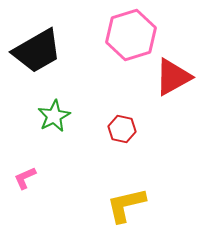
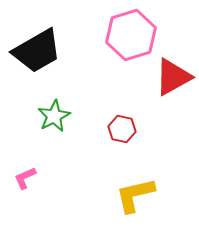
yellow L-shape: moved 9 px right, 10 px up
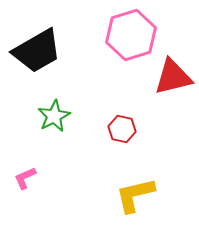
red triangle: rotated 15 degrees clockwise
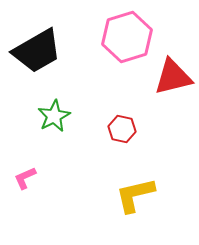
pink hexagon: moved 4 px left, 2 px down
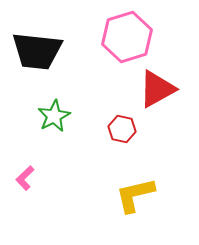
black trapezoid: rotated 36 degrees clockwise
red triangle: moved 16 px left, 12 px down; rotated 15 degrees counterclockwise
pink L-shape: rotated 20 degrees counterclockwise
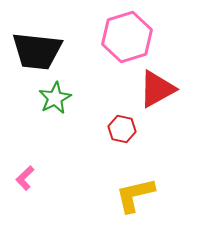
green star: moved 1 px right, 18 px up
